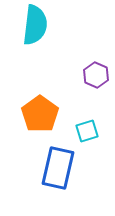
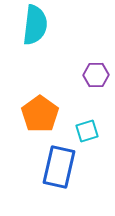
purple hexagon: rotated 25 degrees counterclockwise
blue rectangle: moved 1 px right, 1 px up
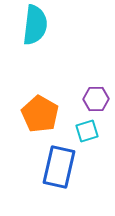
purple hexagon: moved 24 px down
orange pentagon: rotated 6 degrees counterclockwise
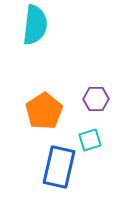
orange pentagon: moved 4 px right, 3 px up; rotated 9 degrees clockwise
cyan square: moved 3 px right, 9 px down
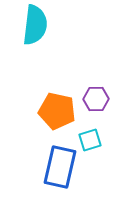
orange pentagon: moved 13 px right; rotated 27 degrees counterclockwise
blue rectangle: moved 1 px right
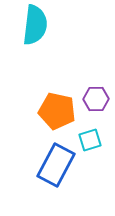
blue rectangle: moved 4 px left, 2 px up; rotated 15 degrees clockwise
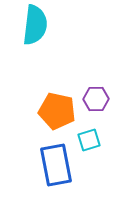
cyan square: moved 1 px left
blue rectangle: rotated 39 degrees counterclockwise
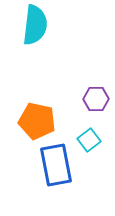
orange pentagon: moved 20 px left, 10 px down
cyan square: rotated 20 degrees counterclockwise
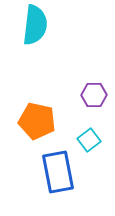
purple hexagon: moved 2 px left, 4 px up
blue rectangle: moved 2 px right, 7 px down
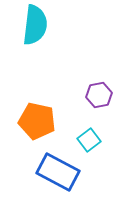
purple hexagon: moved 5 px right; rotated 10 degrees counterclockwise
blue rectangle: rotated 51 degrees counterclockwise
